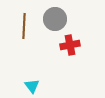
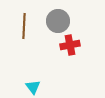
gray circle: moved 3 px right, 2 px down
cyan triangle: moved 1 px right, 1 px down
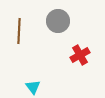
brown line: moved 5 px left, 5 px down
red cross: moved 10 px right, 10 px down; rotated 18 degrees counterclockwise
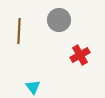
gray circle: moved 1 px right, 1 px up
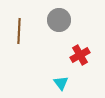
cyan triangle: moved 28 px right, 4 px up
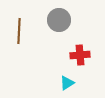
red cross: rotated 24 degrees clockwise
cyan triangle: moved 6 px right; rotated 35 degrees clockwise
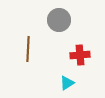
brown line: moved 9 px right, 18 px down
